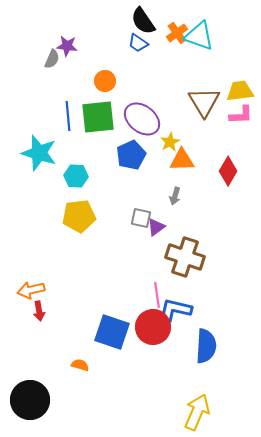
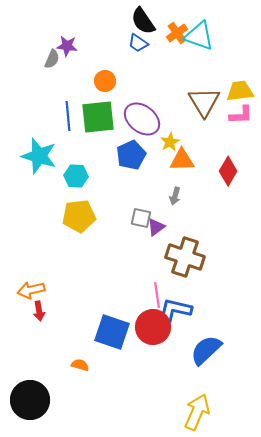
cyan star: moved 3 px down
blue semicircle: moved 4 px down; rotated 136 degrees counterclockwise
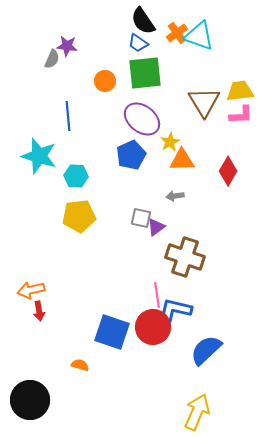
green square: moved 47 px right, 44 px up
gray arrow: rotated 66 degrees clockwise
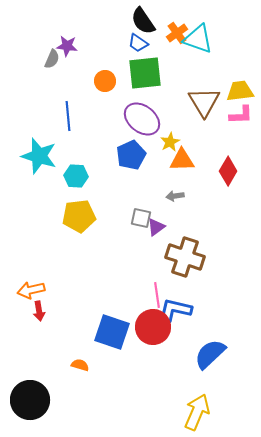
cyan triangle: moved 1 px left, 3 px down
blue semicircle: moved 4 px right, 4 px down
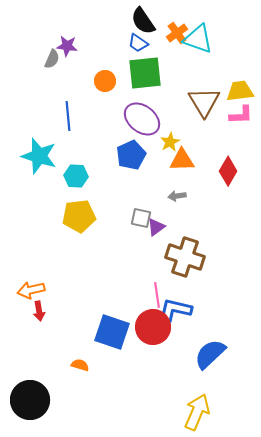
gray arrow: moved 2 px right
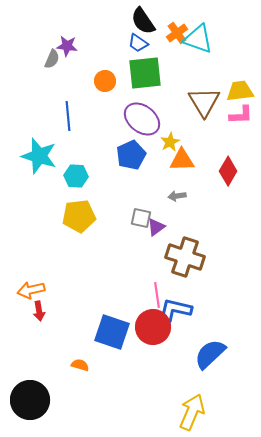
yellow arrow: moved 5 px left
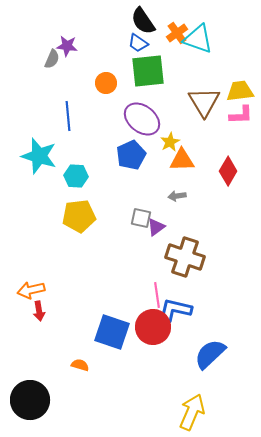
green square: moved 3 px right, 2 px up
orange circle: moved 1 px right, 2 px down
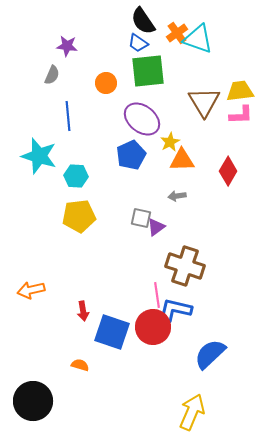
gray semicircle: moved 16 px down
brown cross: moved 9 px down
red arrow: moved 44 px right
black circle: moved 3 px right, 1 px down
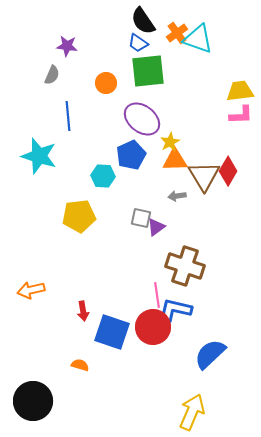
brown triangle: moved 74 px down
orange triangle: moved 7 px left
cyan hexagon: moved 27 px right
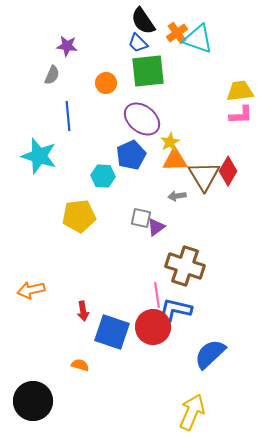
blue trapezoid: rotated 10 degrees clockwise
